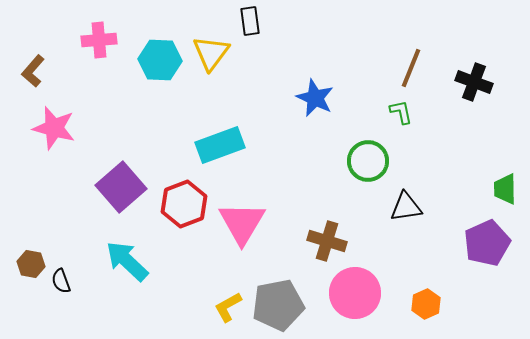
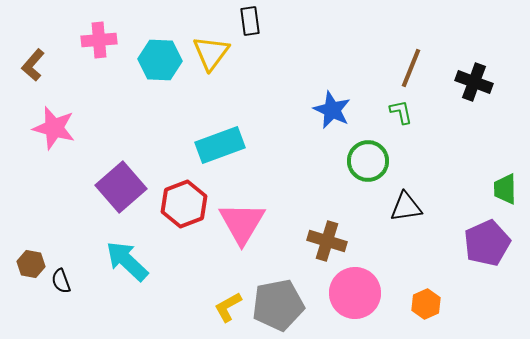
brown L-shape: moved 6 px up
blue star: moved 17 px right, 12 px down
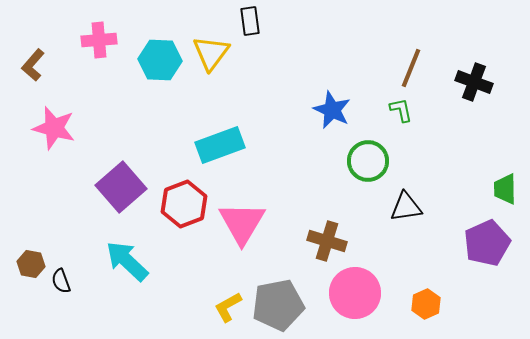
green L-shape: moved 2 px up
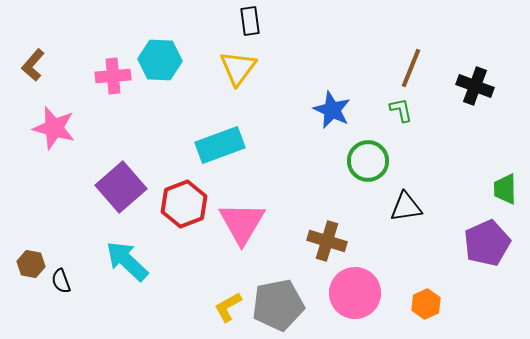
pink cross: moved 14 px right, 36 px down
yellow triangle: moved 27 px right, 15 px down
black cross: moved 1 px right, 4 px down
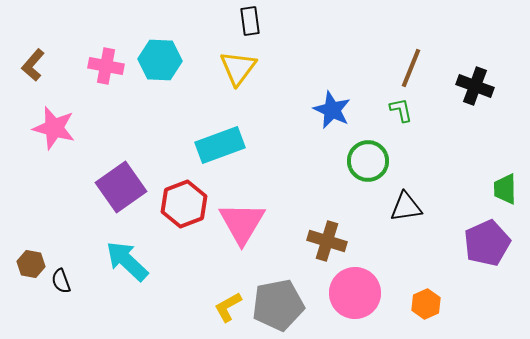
pink cross: moved 7 px left, 10 px up; rotated 16 degrees clockwise
purple square: rotated 6 degrees clockwise
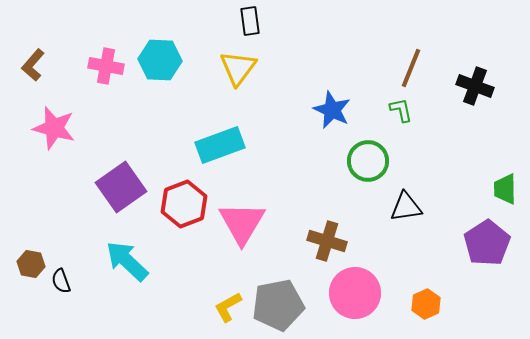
purple pentagon: rotated 9 degrees counterclockwise
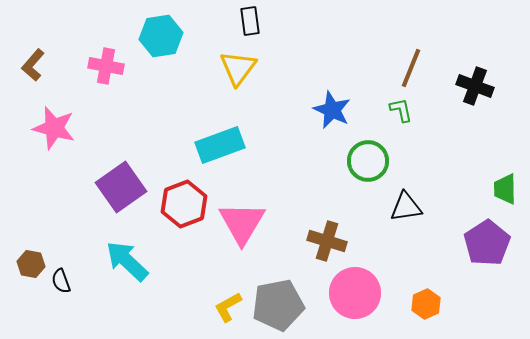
cyan hexagon: moved 1 px right, 24 px up; rotated 12 degrees counterclockwise
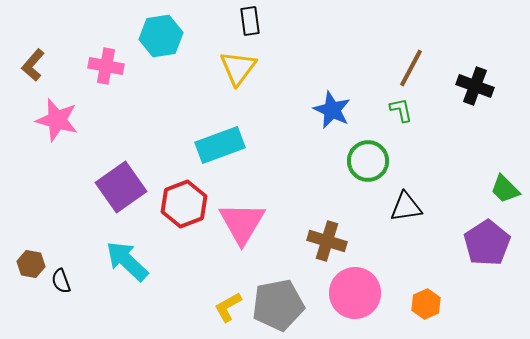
brown line: rotated 6 degrees clockwise
pink star: moved 3 px right, 8 px up
green trapezoid: rotated 44 degrees counterclockwise
